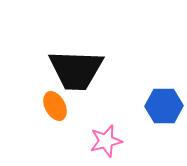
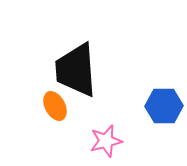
black trapezoid: rotated 84 degrees clockwise
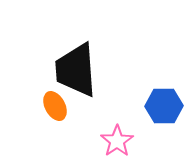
pink star: moved 11 px right; rotated 20 degrees counterclockwise
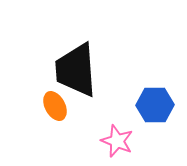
blue hexagon: moved 9 px left, 1 px up
pink star: rotated 16 degrees counterclockwise
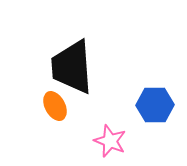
black trapezoid: moved 4 px left, 3 px up
pink star: moved 7 px left
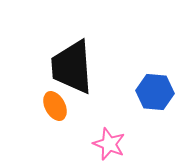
blue hexagon: moved 13 px up; rotated 6 degrees clockwise
pink star: moved 1 px left, 3 px down
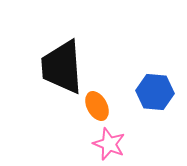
black trapezoid: moved 10 px left
orange ellipse: moved 42 px right
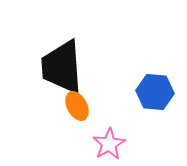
orange ellipse: moved 20 px left
pink star: rotated 20 degrees clockwise
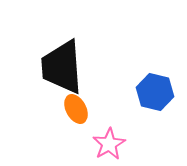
blue hexagon: rotated 9 degrees clockwise
orange ellipse: moved 1 px left, 3 px down
